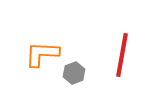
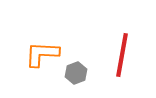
gray hexagon: moved 2 px right
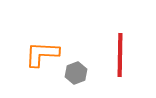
red line: moved 2 px left; rotated 9 degrees counterclockwise
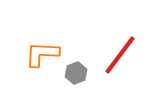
red line: rotated 36 degrees clockwise
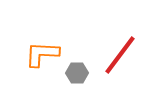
gray hexagon: moved 1 px right; rotated 20 degrees clockwise
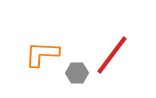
red line: moved 8 px left
